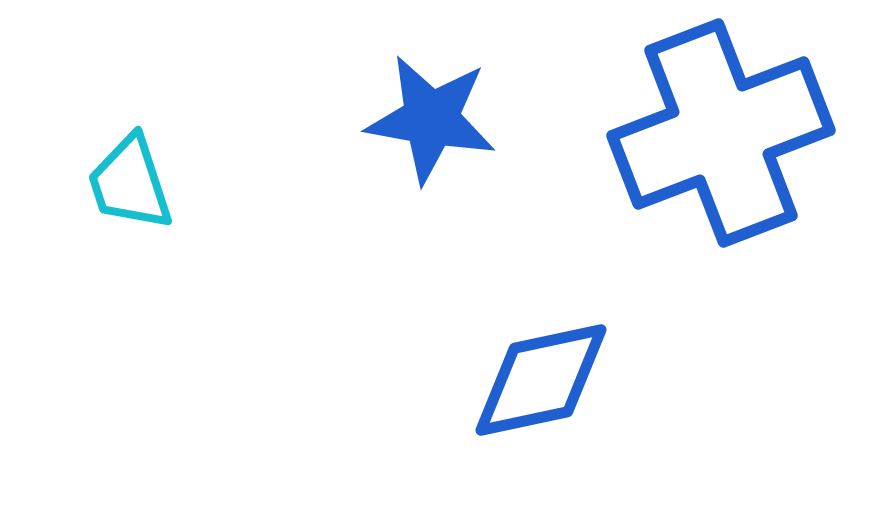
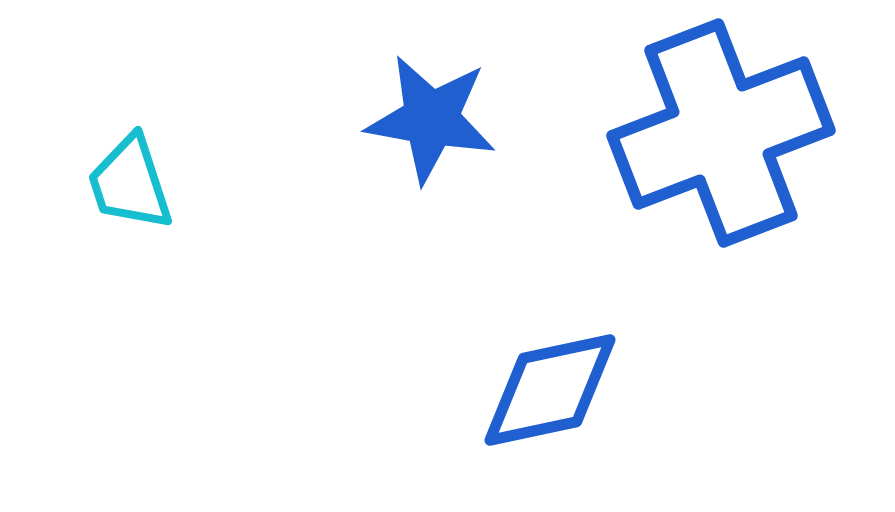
blue diamond: moved 9 px right, 10 px down
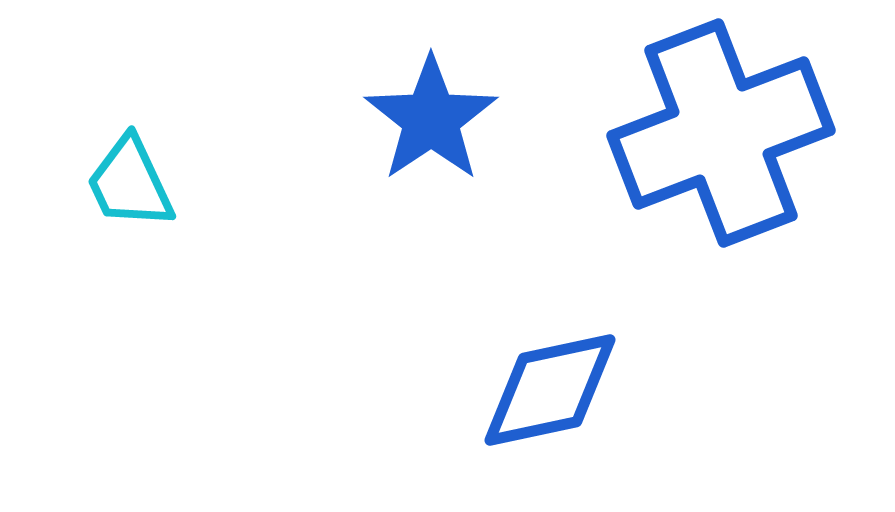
blue star: rotated 28 degrees clockwise
cyan trapezoid: rotated 7 degrees counterclockwise
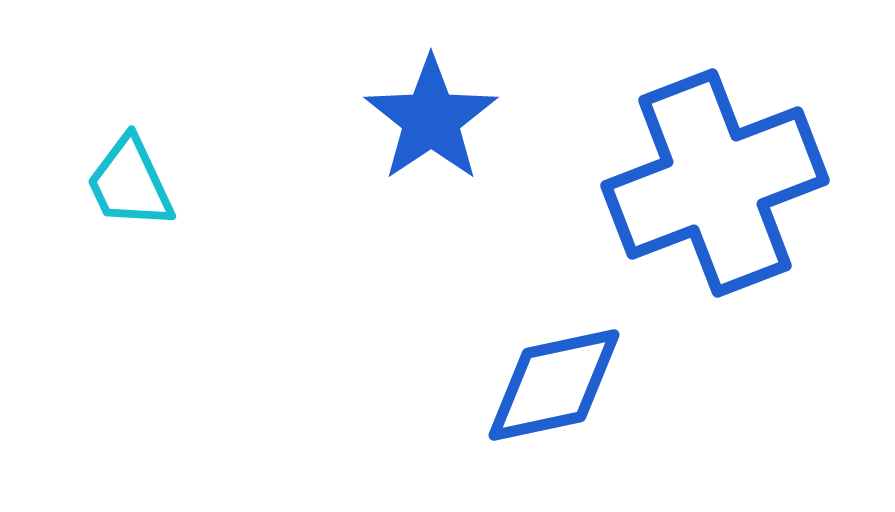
blue cross: moved 6 px left, 50 px down
blue diamond: moved 4 px right, 5 px up
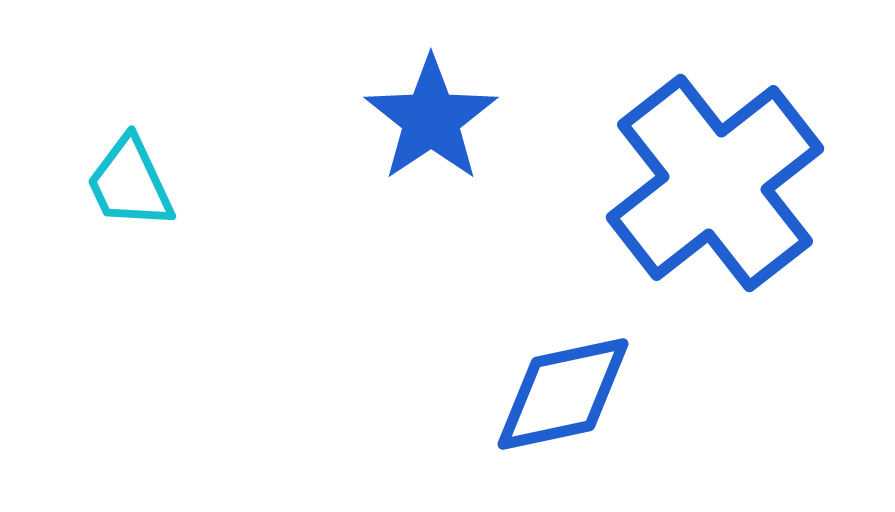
blue cross: rotated 17 degrees counterclockwise
blue diamond: moved 9 px right, 9 px down
